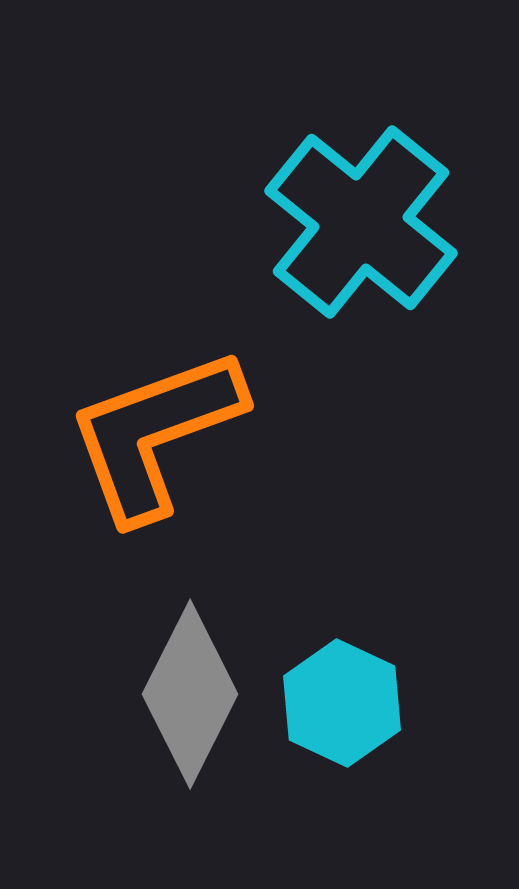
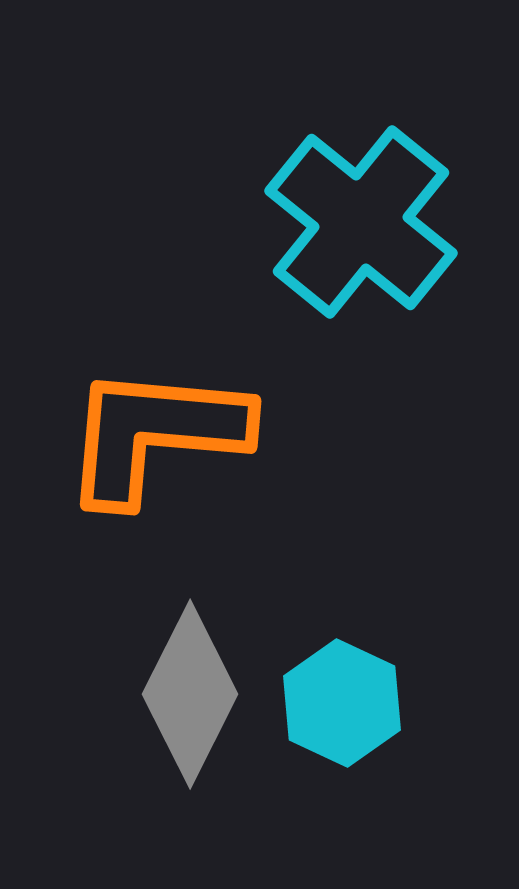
orange L-shape: rotated 25 degrees clockwise
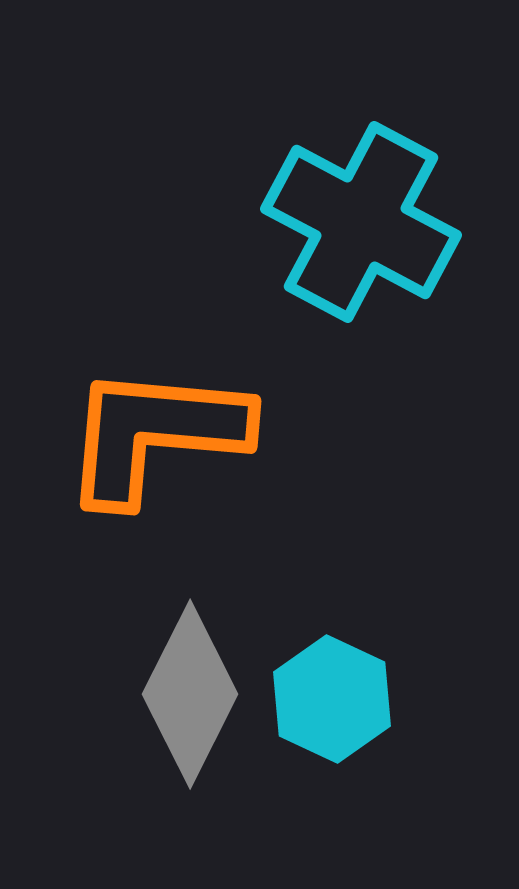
cyan cross: rotated 11 degrees counterclockwise
cyan hexagon: moved 10 px left, 4 px up
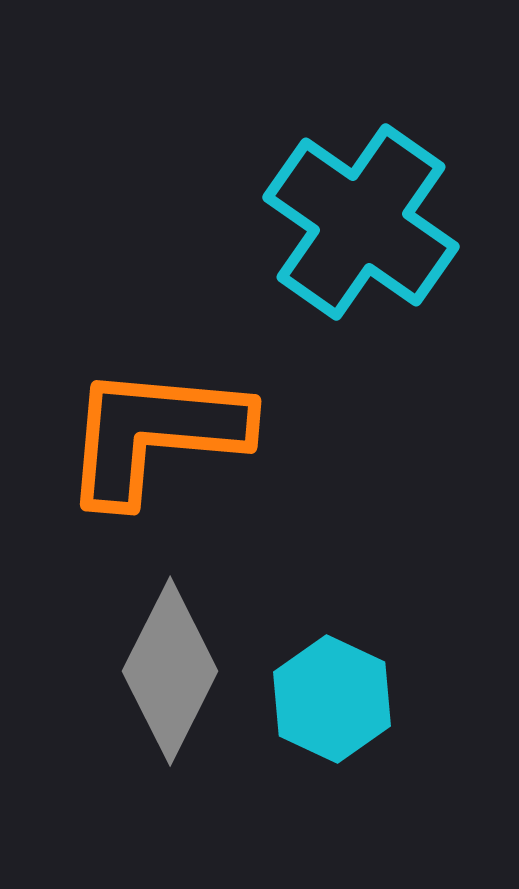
cyan cross: rotated 7 degrees clockwise
gray diamond: moved 20 px left, 23 px up
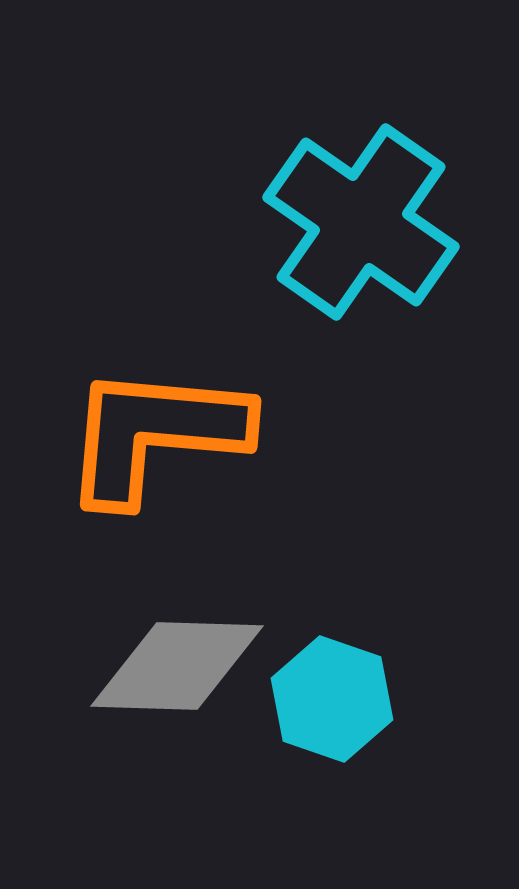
gray diamond: moved 7 px right, 5 px up; rotated 65 degrees clockwise
cyan hexagon: rotated 6 degrees counterclockwise
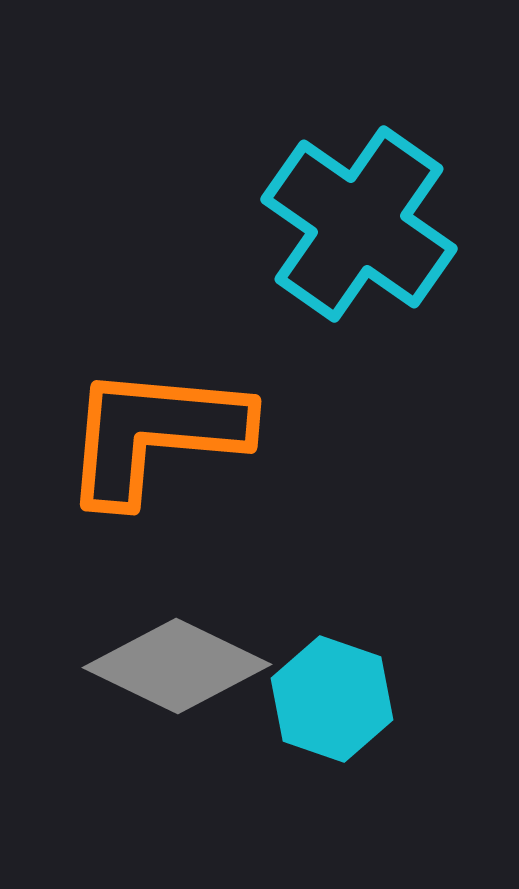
cyan cross: moved 2 px left, 2 px down
gray diamond: rotated 24 degrees clockwise
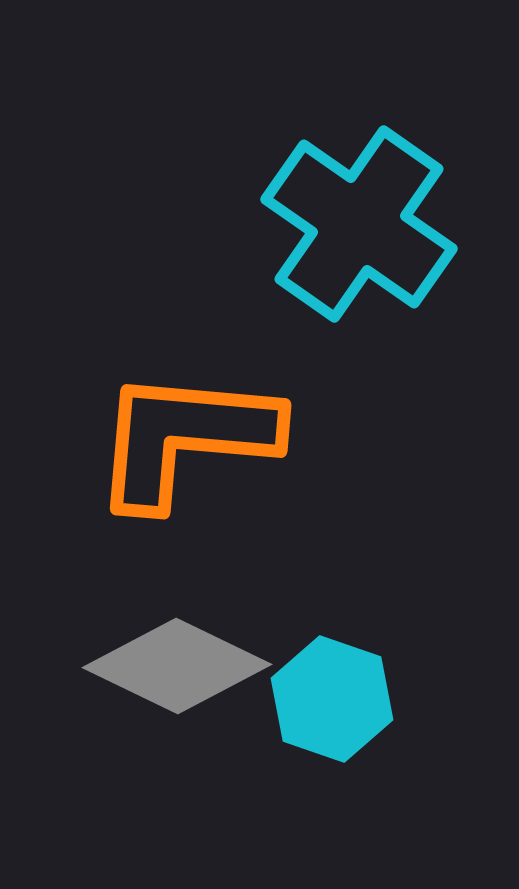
orange L-shape: moved 30 px right, 4 px down
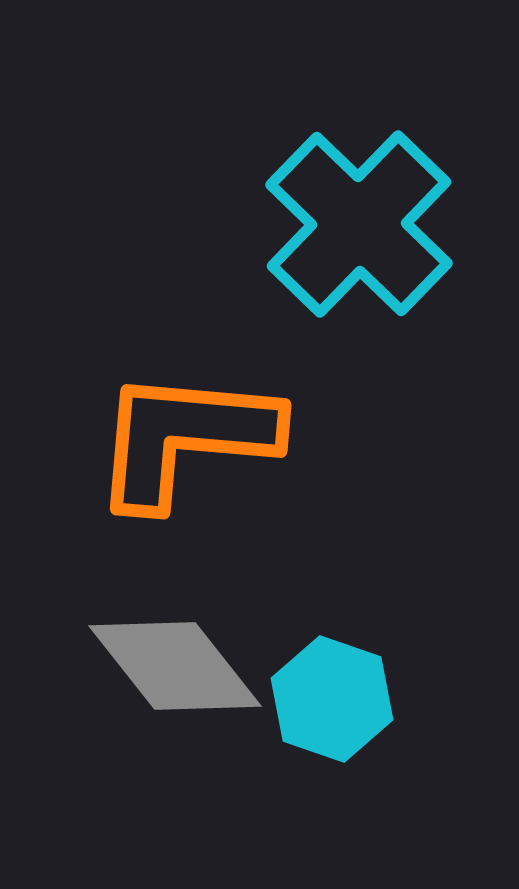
cyan cross: rotated 9 degrees clockwise
gray diamond: moved 2 px left; rotated 26 degrees clockwise
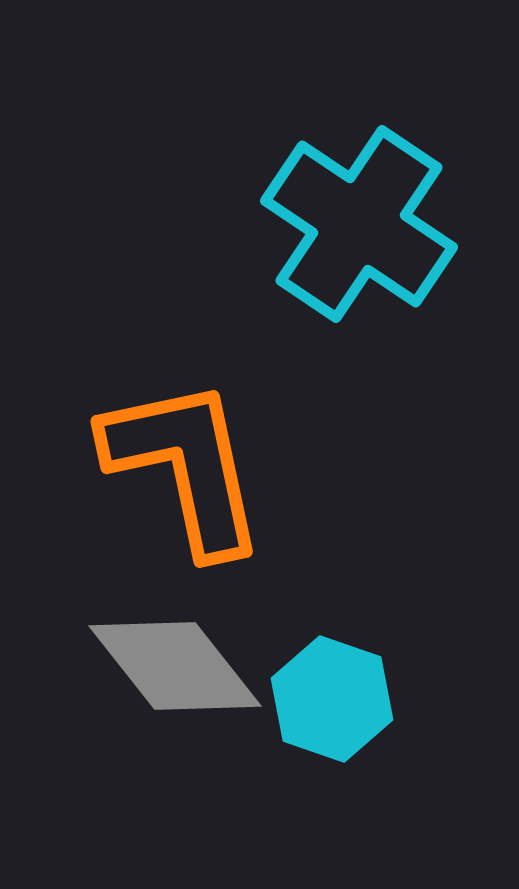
cyan cross: rotated 10 degrees counterclockwise
orange L-shape: moved 28 px down; rotated 73 degrees clockwise
